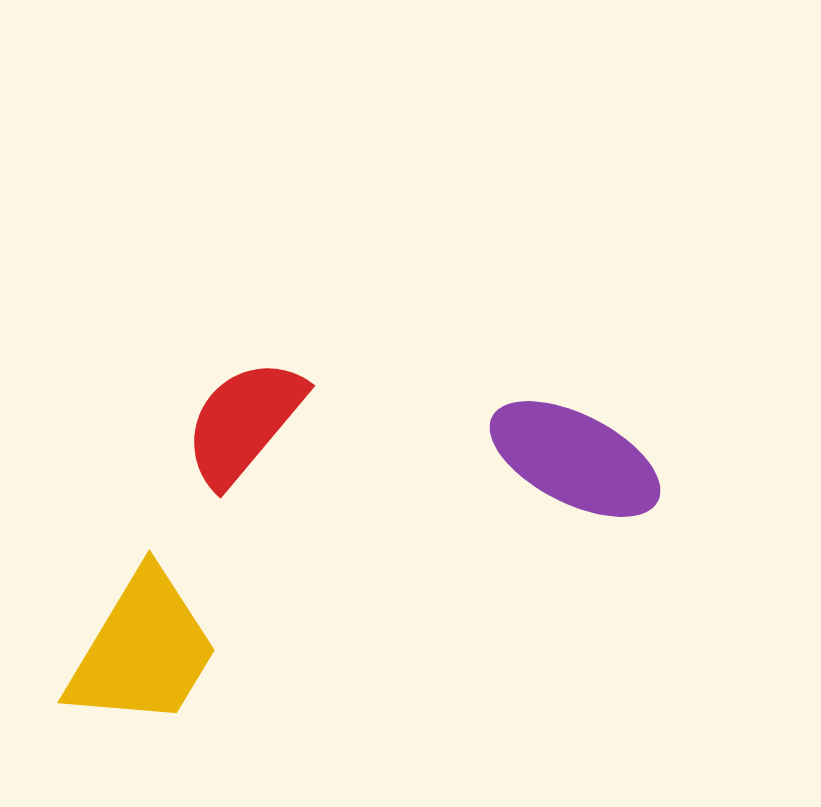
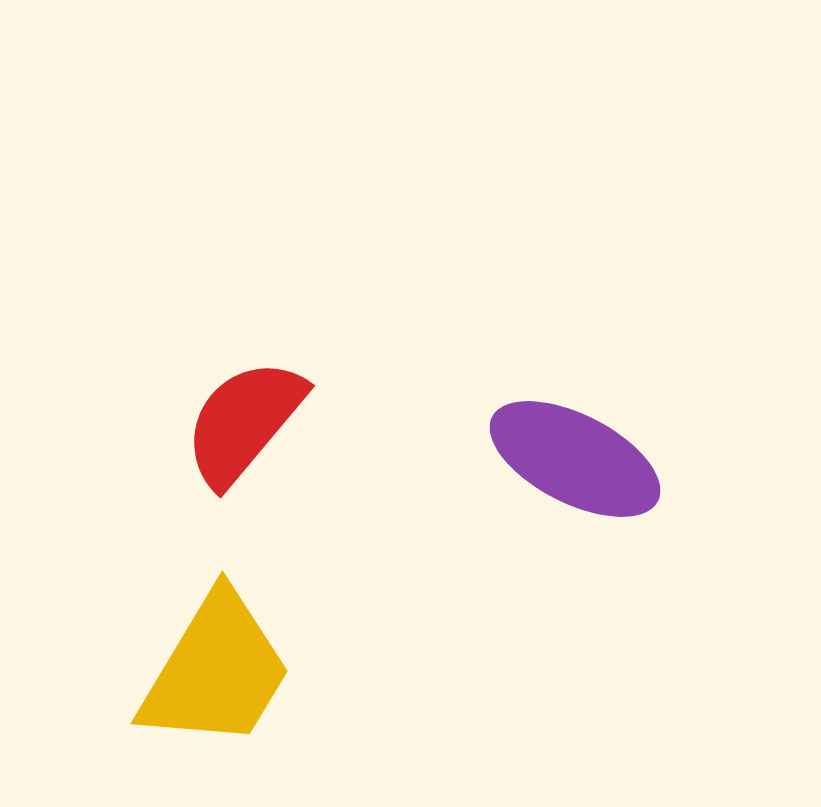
yellow trapezoid: moved 73 px right, 21 px down
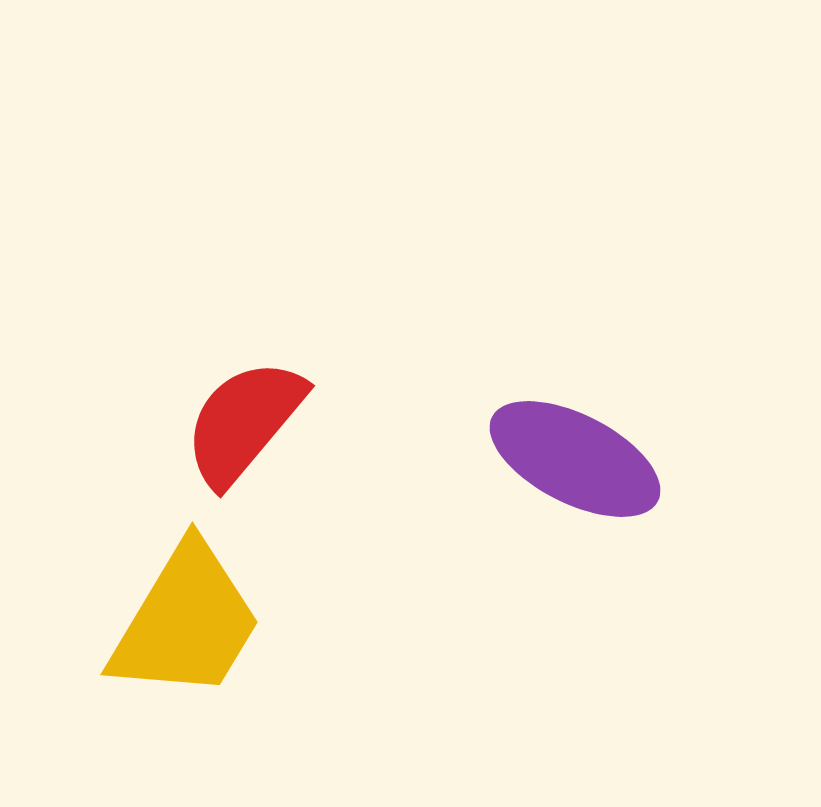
yellow trapezoid: moved 30 px left, 49 px up
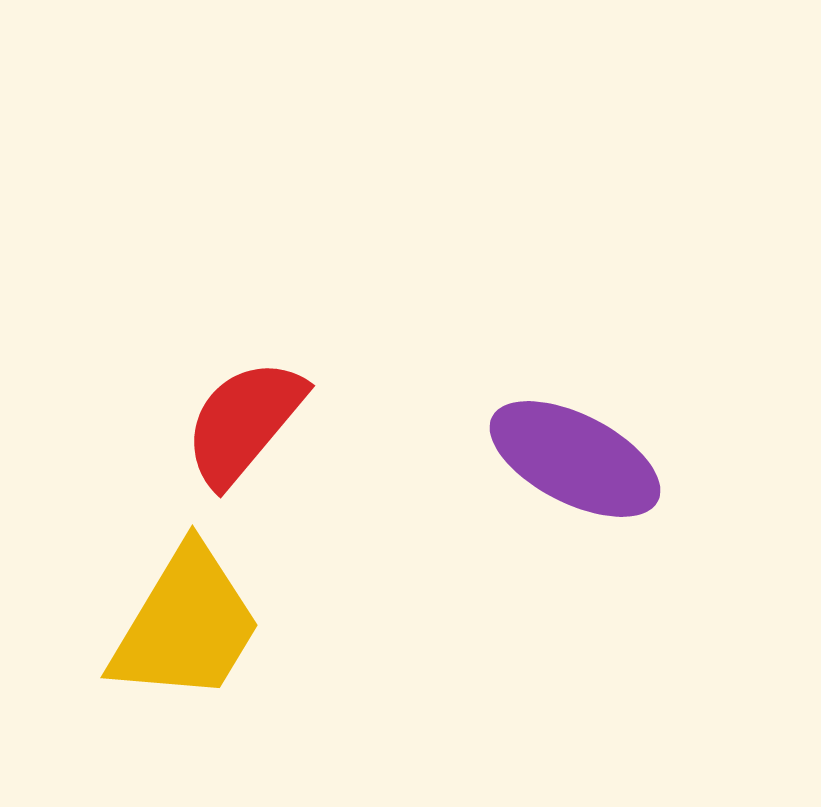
yellow trapezoid: moved 3 px down
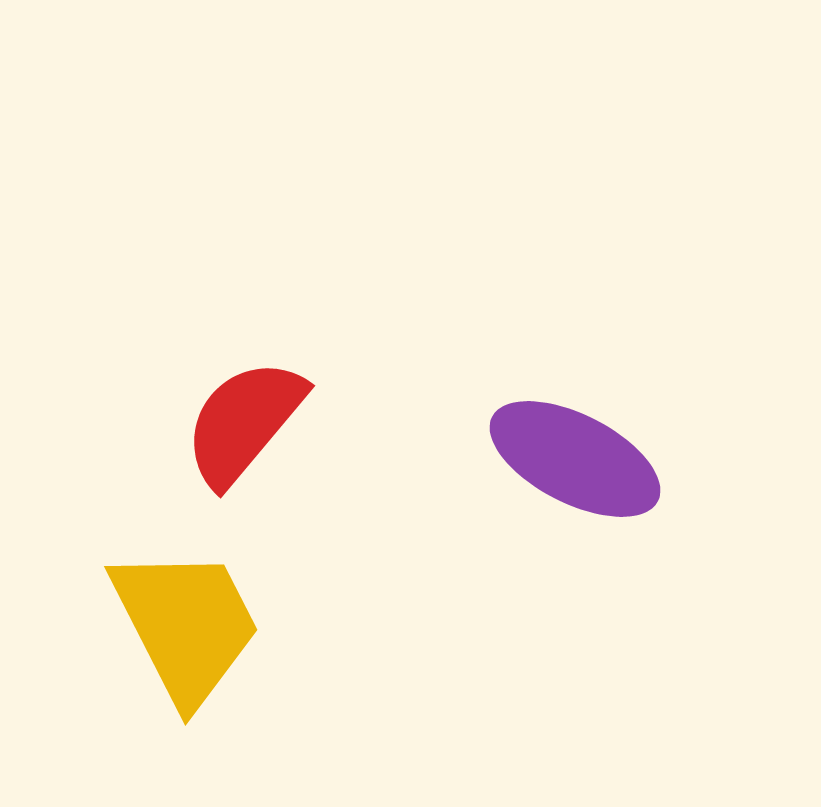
yellow trapezoid: rotated 58 degrees counterclockwise
